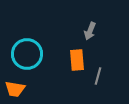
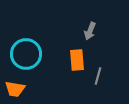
cyan circle: moved 1 px left
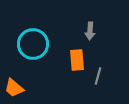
gray arrow: rotated 18 degrees counterclockwise
cyan circle: moved 7 px right, 10 px up
orange trapezoid: moved 1 px left, 1 px up; rotated 30 degrees clockwise
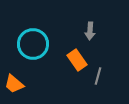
orange rectangle: rotated 30 degrees counterclockwise
orange trapezoid: moved 4 px up
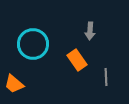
gray line: moved 8 px right, 1 px down; rotated 18 degrees counterclockwise
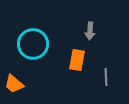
orange rectangle: rotated 45 degrees clockwise
